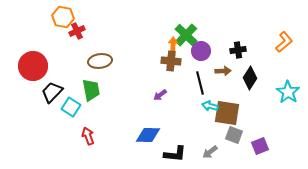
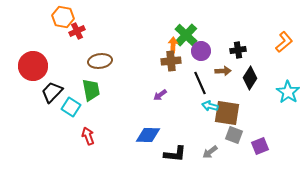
brown cross: rotated 12 degrees counterclockwise
black line: rotated 10 degrees counterclockwise
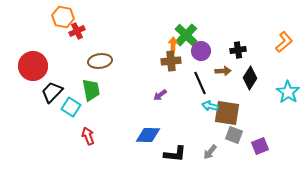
gray arrow: rotated 14 degrees counterclockwise
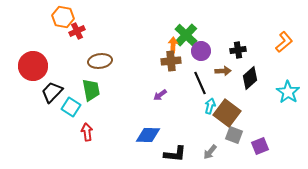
black diamond: rotated 15 degrees clockwise
cyan arrow: rotated 91 degrees clockwise
brown square: rotated 28 degrees clockwise
red arrow: moved 1 px left, 4 px up; rotated 12 degrees clockwise
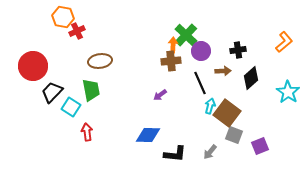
black diamond: moved 1 px right
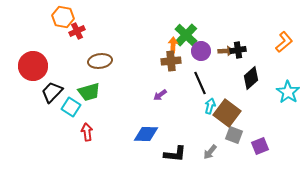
brown arrow: moved 3 px right, 20 px up
green trapezoid: moved 2 px left, 2 px down; rotated 85 degrees clockwise
blue diamond: moved 2 px left, 1 px up
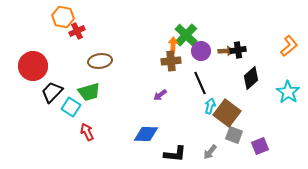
orange L-shape: moved 5 px right, 4 px down
red arrow: rotated 18 degrees counterclockwise
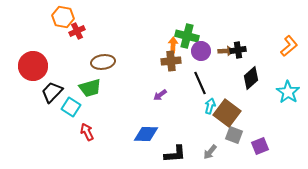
green cross: moved 1 px right, 1 px down; rotated 30 degrees counterclockwise
brown ellipse: moved 3 px right, 1 px down
green trapezoid: moved 1 px right, 4 px up
black L-shape: rotated 10 degrees counterclockwise
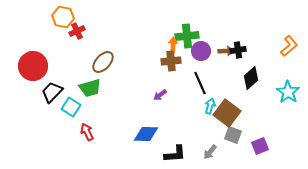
green cross: rotated 20 degrees counterclockwise
brown ellipse: rotated 40 degrees counterclockwise
gray square: moved 1 px left
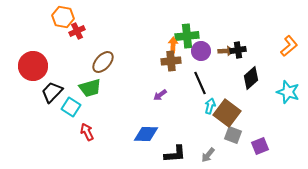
cyan star: rotated 15 degrees counterclockwise
gray arrow: moved 2 px left, 3 px down
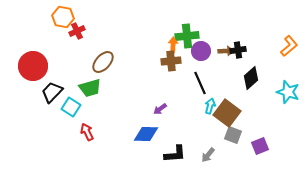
purple arrow: moved 14 px down
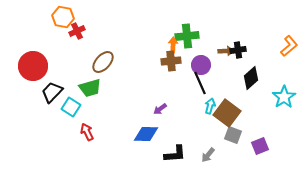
purple circle: moved 14 px down
cyan star: moved 4 px left, 5 px down; rotated 20 degrees clockwise
